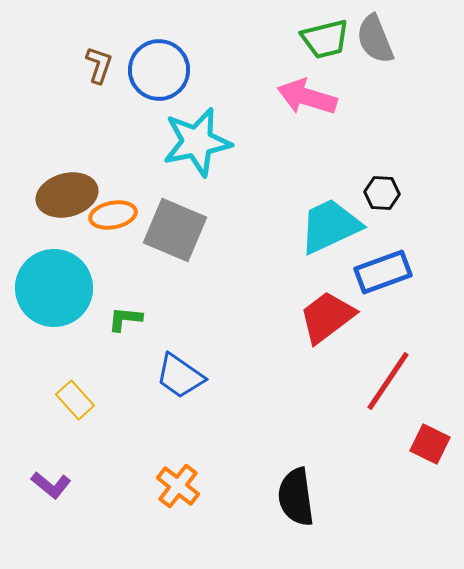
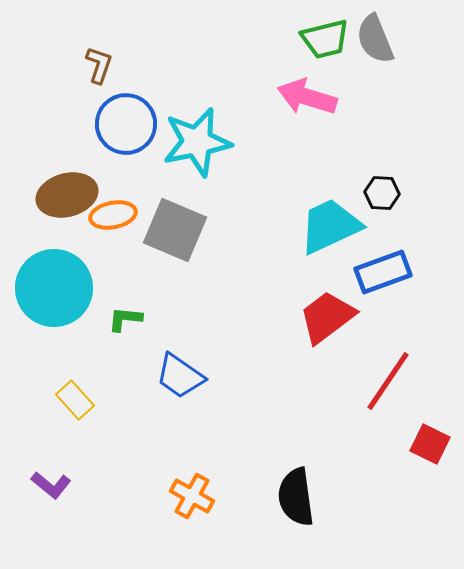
blue circle: moved 33 px left, 54 px down
orange cross: moved 14 px right, 10 px down; rotated 9 degrees counterclockwise
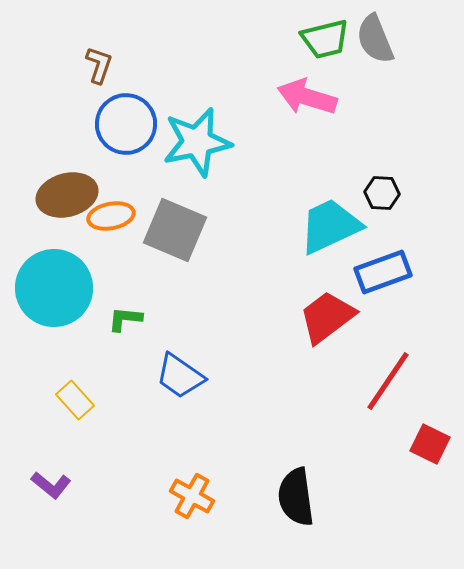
orange ellipse: moved 2 px left, 1 px down
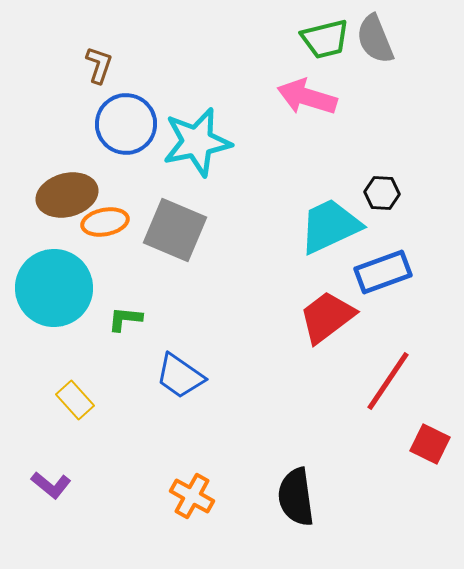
orange ellipse: moved 6 px left, 6 px down
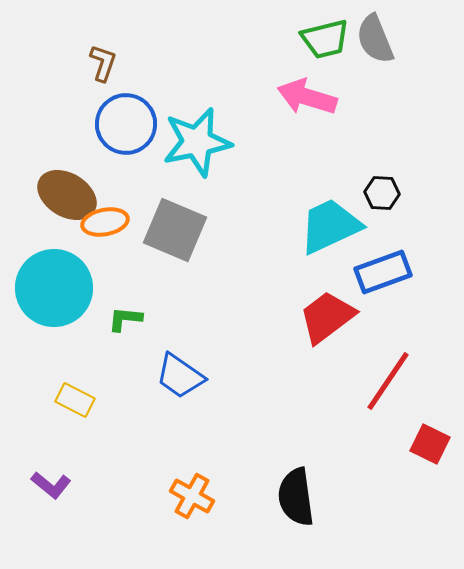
brown L-shape: moved 4 px right, 2 px up
brown ellipse: rotated 46 degrees clockwise
yellow rectangle: rotated 21 degrees counterclockwise
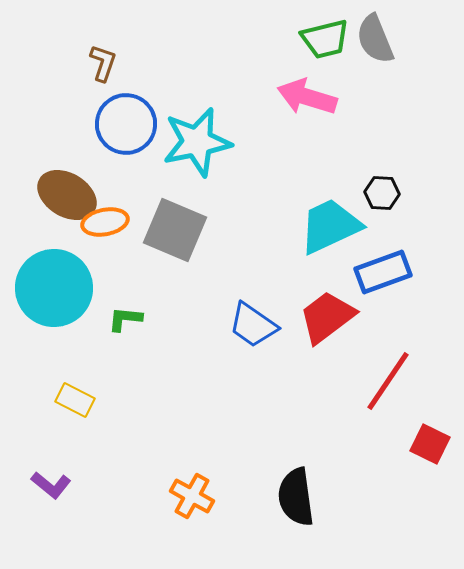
blue trapezoid: moved 73 px right, 51 px up
